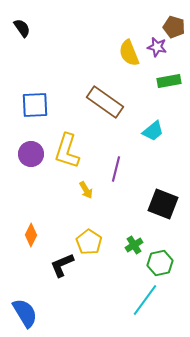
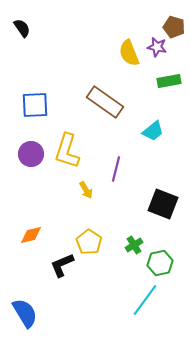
orange diamond: rotated 50 degrees clockwise
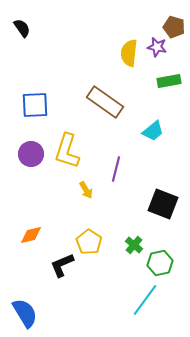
yellow semicircle: rotated 28 degrees clockwise
green cross: rotated 18 degrees counterclockwise
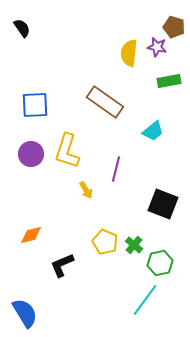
yellow pentagon: moved 16 px right; rotated 10 degrees counterclockwise
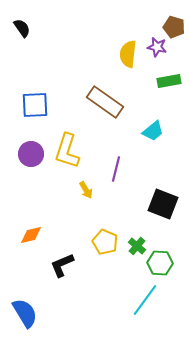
yellow semicircle: moved 1 px left, 1 px down
green cross: moved 3 px right, 1 px down
green hexagon: rotated 15 degrees clockwise
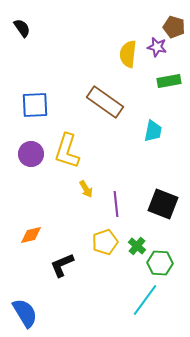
cyan trapezoid: rotated 40 degrees counterclockwise
purple line: moved 35 px down; rotated 20 degrees counterclockwise
yellow arrow: moved 1 px up
yellow pentagon: rotated 30 degrees clockwise
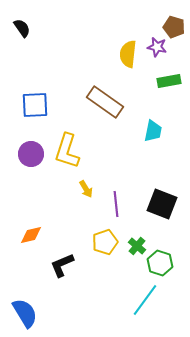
black square: moved 1 px left
green hexagon: rotated 15 degrees clockwise
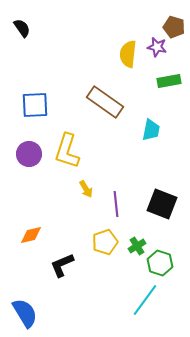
cyan trapezoid: moved 2 px left, 1 px up
purple circle: moved 2 px left
green cross: rotated 18 degrees clockwise
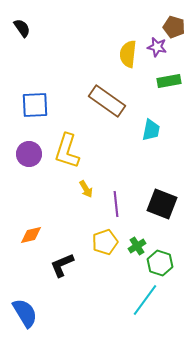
brown rectangle: moved 2 px right, 1 px up
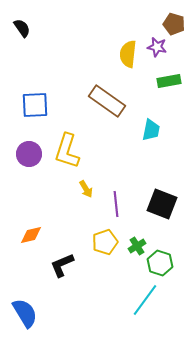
brown pentagon: moved 3 px up
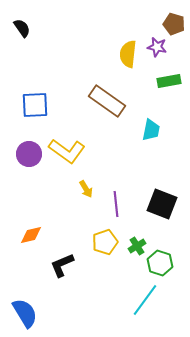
yellow L-shape: rotated 72 degrees counterclockwise
